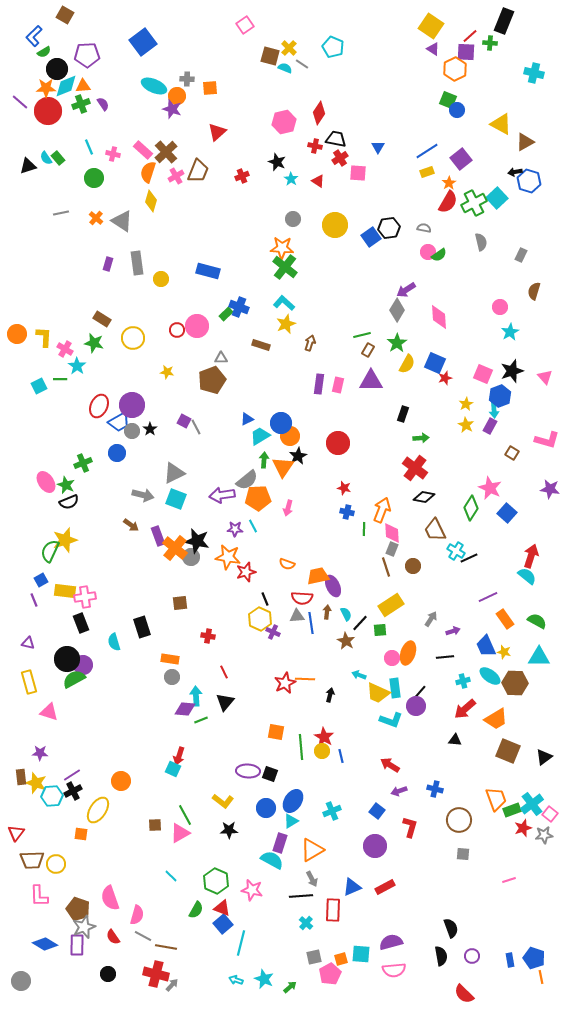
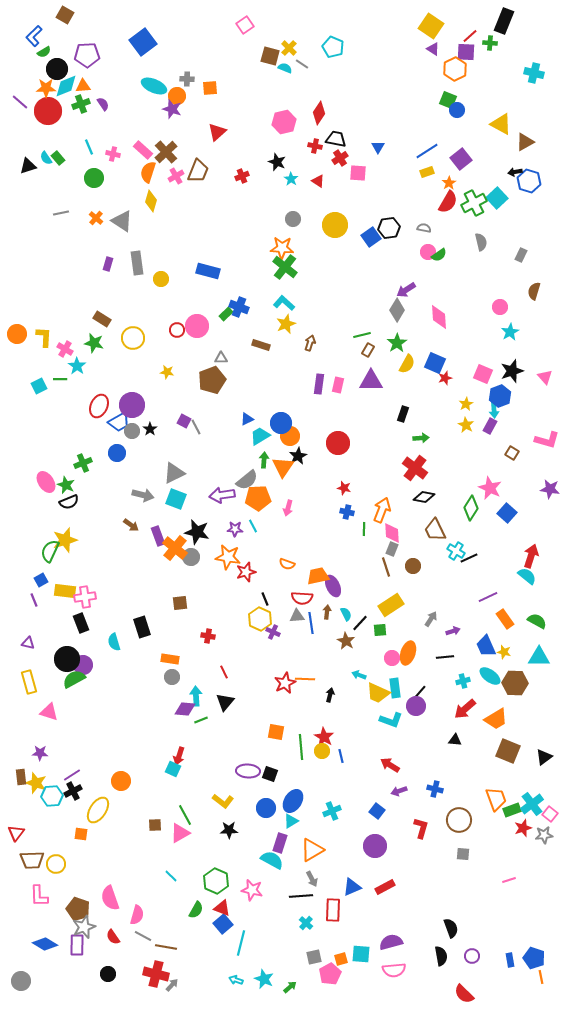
black star at (197, 541): moved 9 px up
red L-shape at (410, 827): moved 11 px right, 1 px down
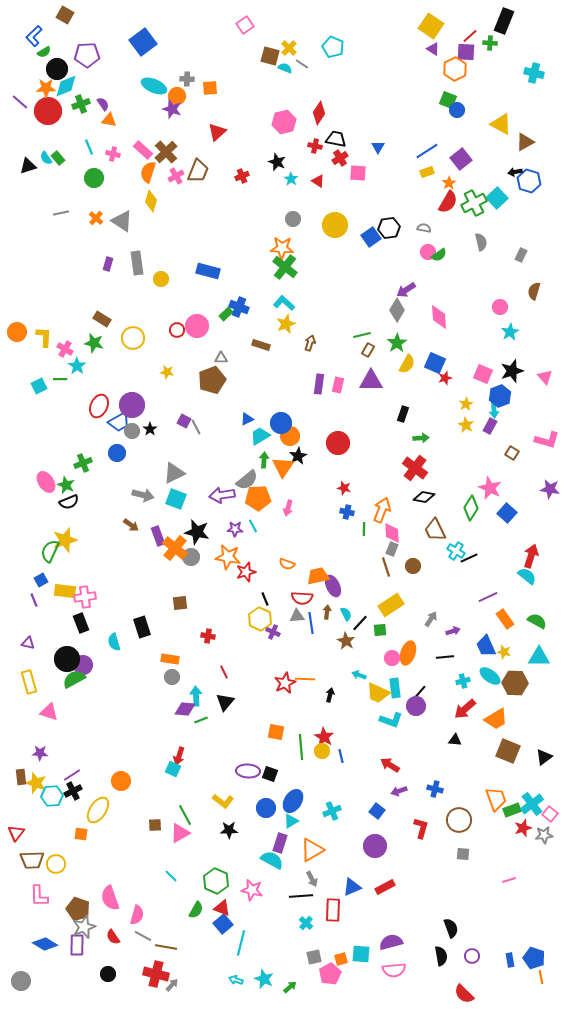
orange triangle at (83, 86): moved 26 px right, 34 px down; rotated 14 degrees clockwise
orange circle at (17, 334): moved 2 px up
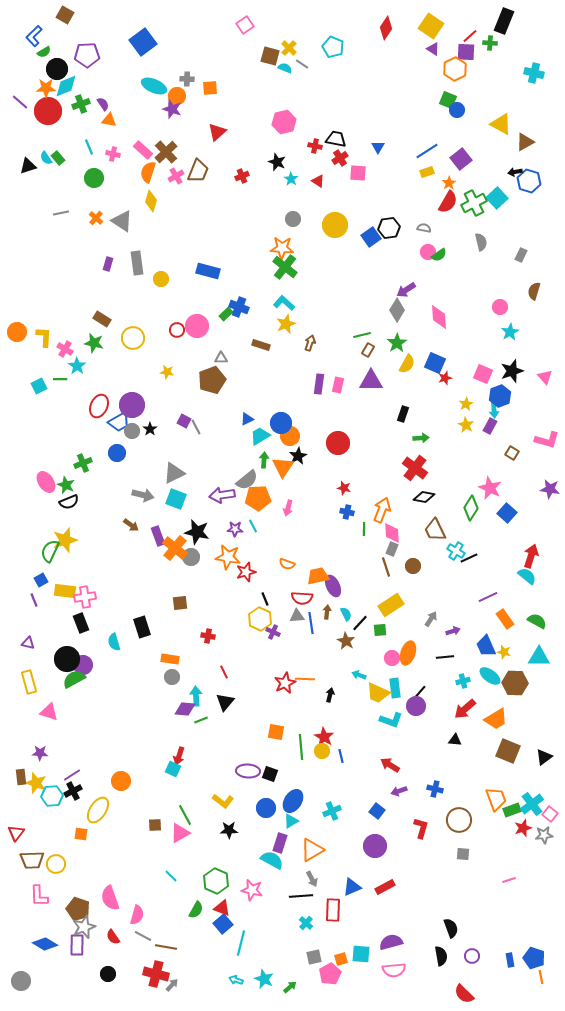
red diamond at (319, 113): moved 67 px right, 85 px up
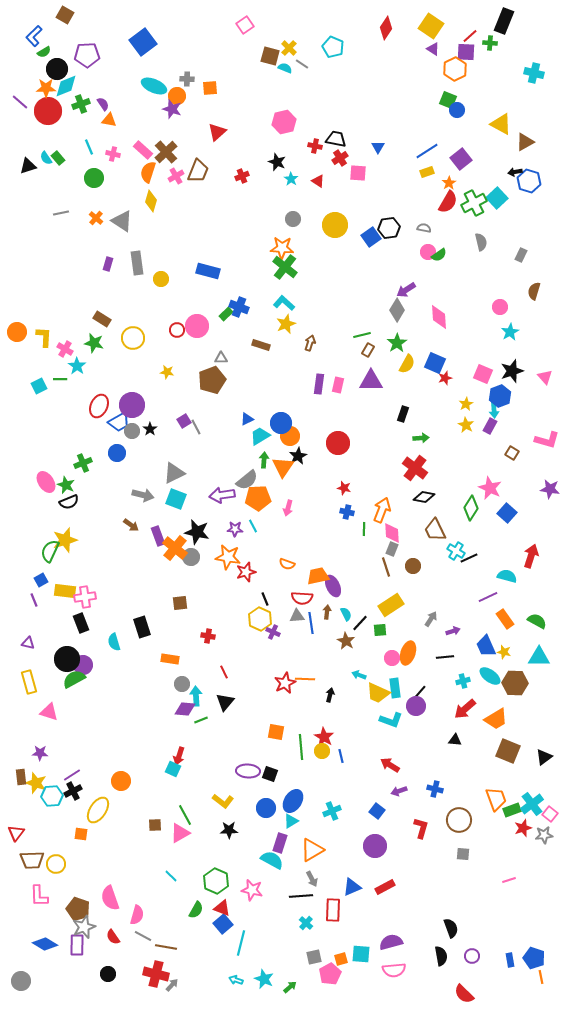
purple square at (184, 421): rotated 32 degrees clockwise
cyan semicircle at (527, 576): moved 20 px left; rotated 24 degrees counterclockwise
gray circle at (172, 677): moved 10 px right, 7 px down
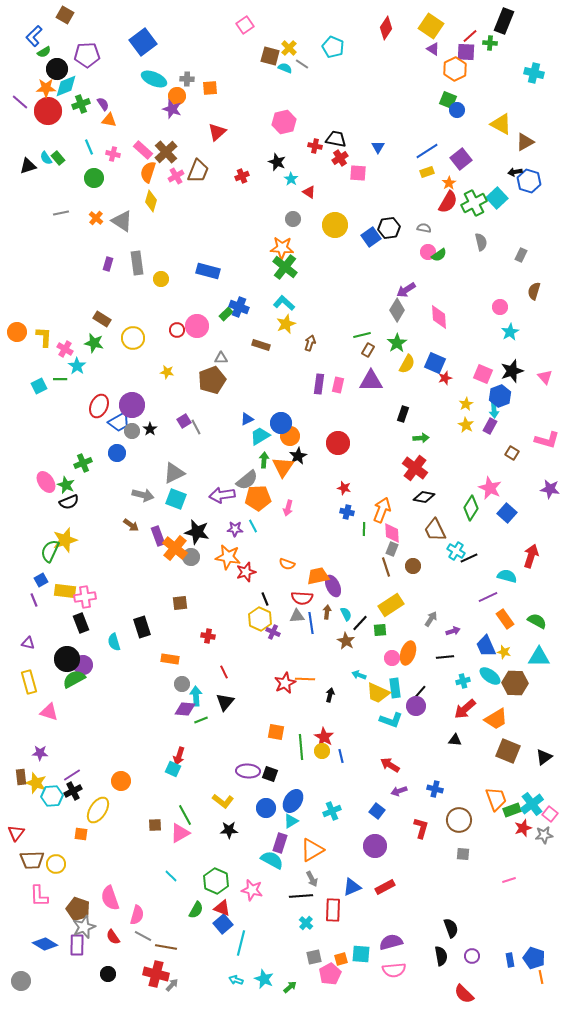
cyan ellipse at (154, 86): moved 7 px up
red triangle at (318, 181): moved 9 px left, 11 px down
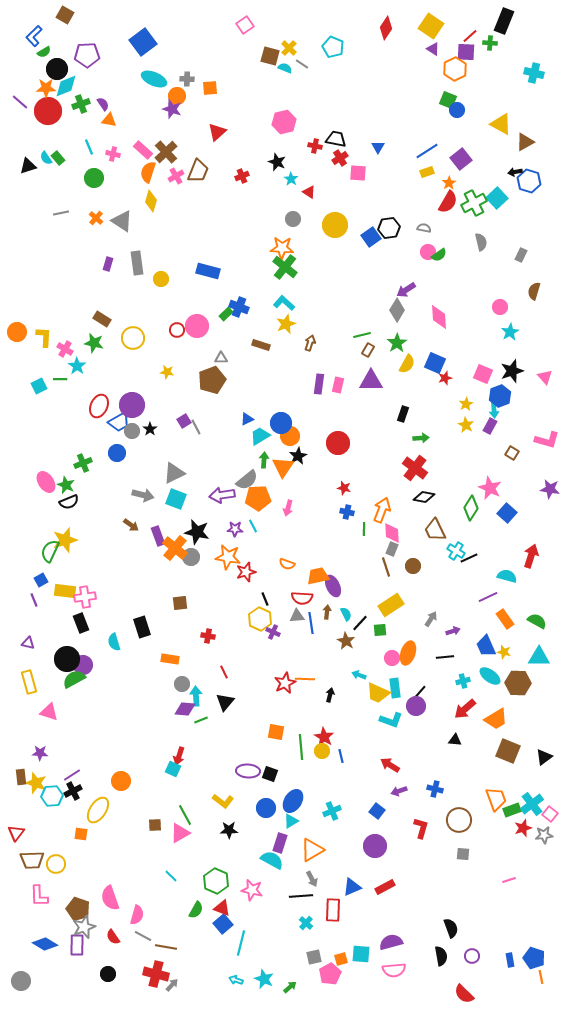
brown hexagon at (515, 683): moved 3 px right
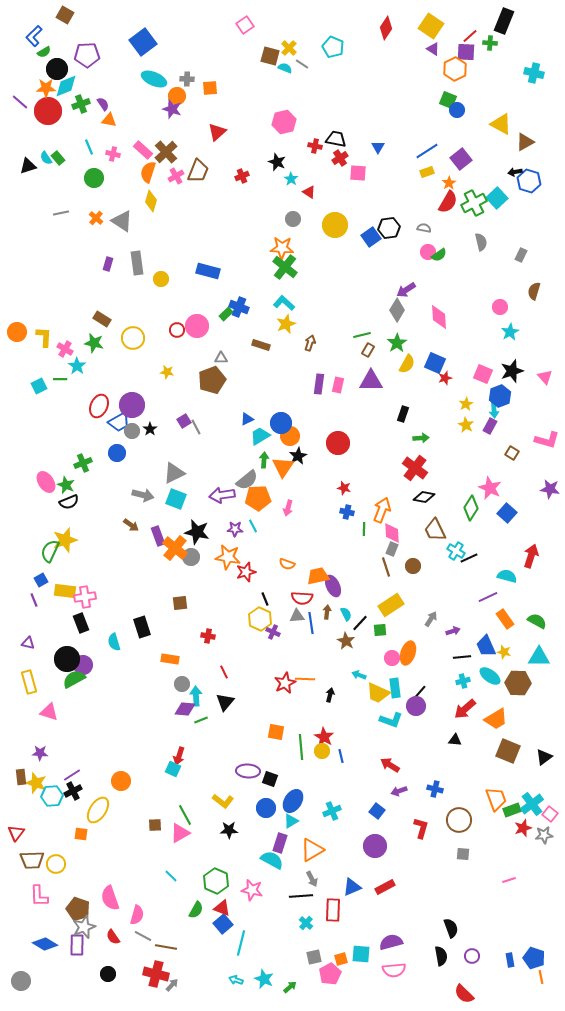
black line at (445, 657): moved 17 px right
black square at (270, 774): moved 5 px down
